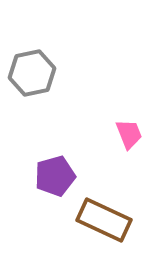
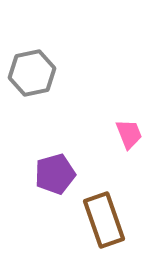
purple pentagon: moved 2 px up
brown rectangle: rotated 46 degrees clockwise
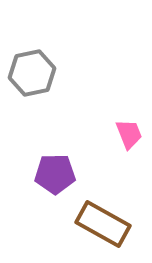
purple pentagon: rotated 15 degrees clockwise
brown rectangle: moved 1 px left, 4 px down; rotated 42 degrees counterclockwise
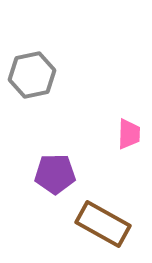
gray hexagon: moved 2 px down
pink trapezoid: rotated 24 degrees clockwise
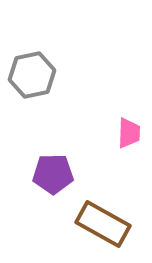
pink trapezoid: moved 1 px up
purple pentagon: moved 2 px left
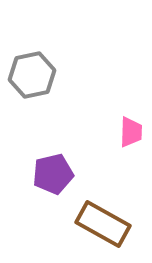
pink trapezoid: moved 2 px right, 1 px up
purple pentagon: rotated 12 degrees counterclockwise
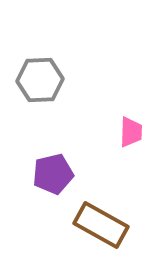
gray hexagon: moved 8 px right, 5 px down; rotated 9 degrees clockwise
brown rectangle: moved 2 px left, 1 px down
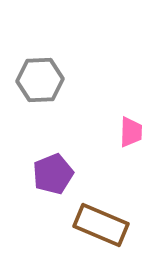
purple pentagon: rotated 9 degrees counterclockwise
brown rectangle: rotated 6 degrees counterclockwise
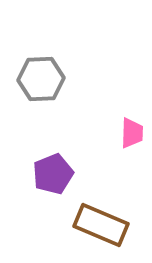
gray hexagon: moved 1 px right, 1 px up
pink trapezoid: moved 1 px right, 1 px down
